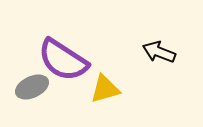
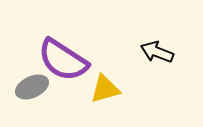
black arrow: moved 2 px left
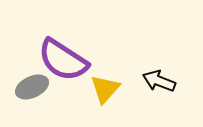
black arrow: moved 2 px right, 29 px down
yellow triangle: rotated 32 degrees counterclockwise
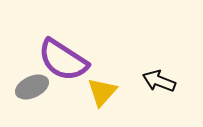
yellow triangle: moved 3 px left, 3 px down
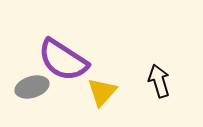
black arrow: rotated 52 degrees clockwise
gray ellipse: rotated 8 degrees clockwise
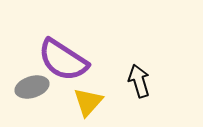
black arrow: moved 20 px left
yellow triangle: moved 14 px left, 10 px down
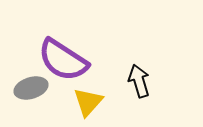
gray ellipse: moved 1 px left, 1 px down
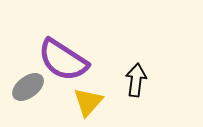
black arrow: moved 3 px left, 1 px up; rotated 24 degrees clockwise
gray ellipse: moved 3 px left, 1 px up; rotated 20 degrees counterclockwise
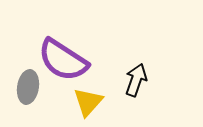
black arrow: rotated 12 degrees clockwise
gray ellipse: rotated 44 degrees counterclockwise
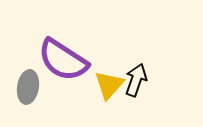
yellow triangle: moved 21 px right, 17 px up
